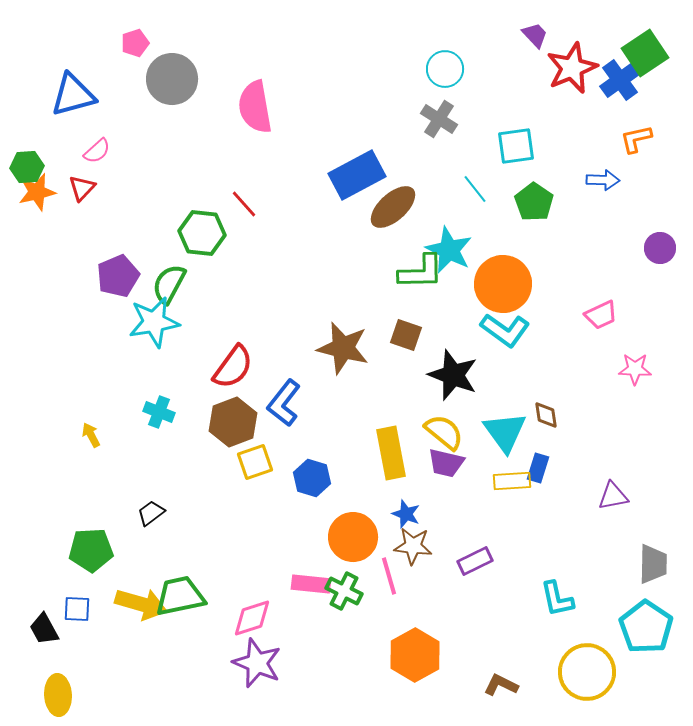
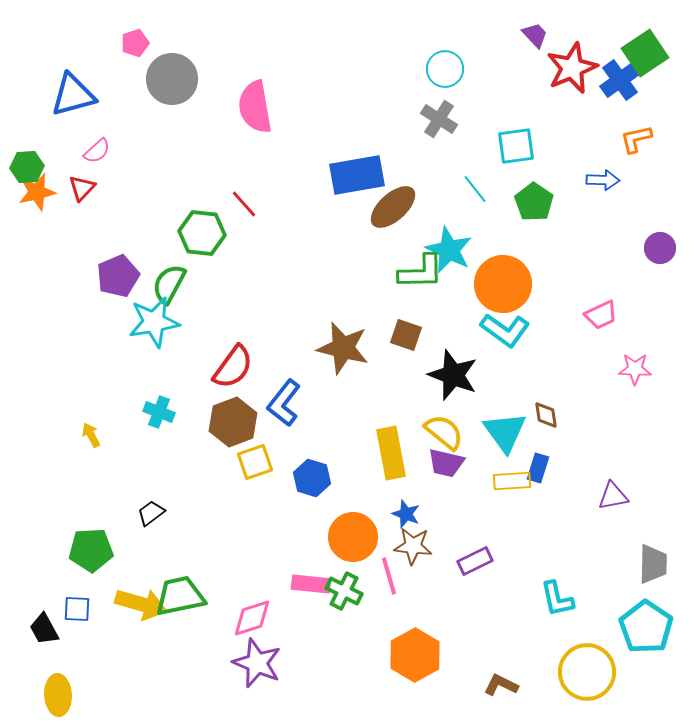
blue rectangle at (357, 175): rotated 18 degrees clockwise
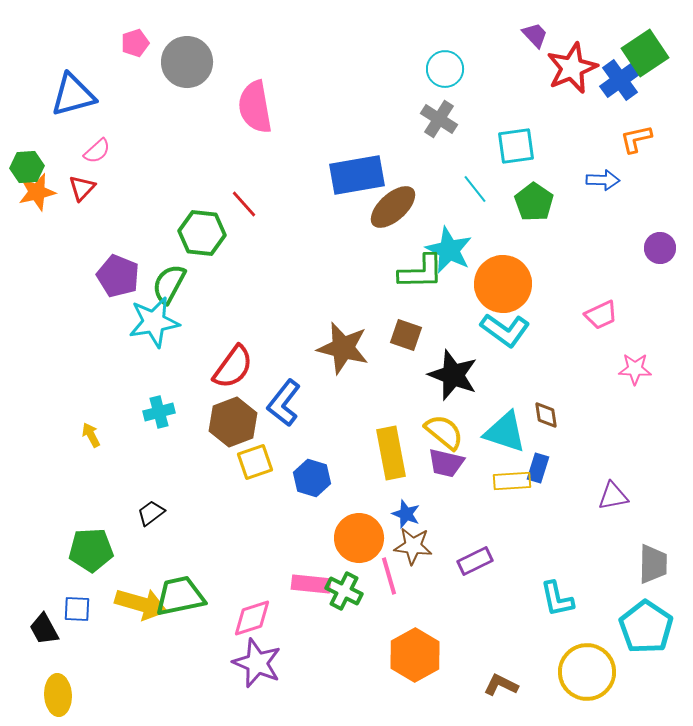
gray circle at (172, 79): moved 15 px right, 17 px up
purple pentagon at (118, 276): rotated 27 degrees counterclockwise
cyan cross at (159, 412): rotated 36 degrees counterclockwise
cyan triangle at (505, 432): rotated 36 degrees counterclockwise
orange circle at (353, 537): moved 6 px right, 1 px down
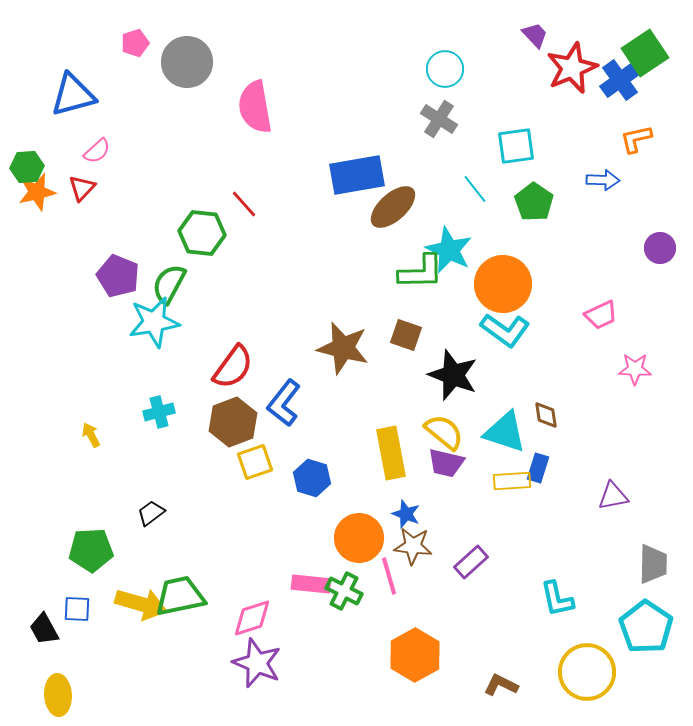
purple rectangle at (475, 561): moved 4 px left, 1 px down; rotated 16 degrees counterclockwise
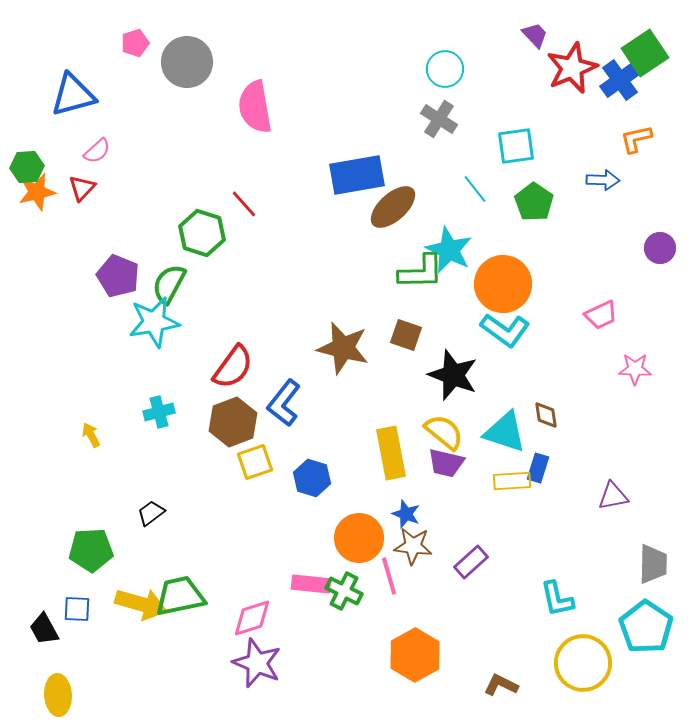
green hexagon at (202, 233): rotated 12 degrees clockwise
yellow circle at (587, 672): moved 4 px left, 9 px up
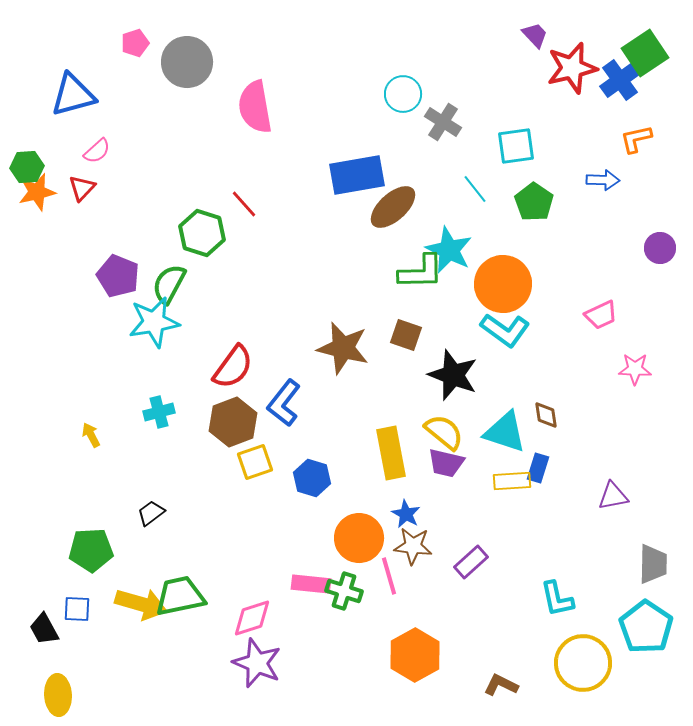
red star at (572, 68): rotated 9 degrees clockwise
cyan circle at (445, 69): moved 42 px left, 25 px down
gray cross at (439, 119): moved 4 px right, 3 px down
blue star at (406, 514): rotated 8 degrees clockwise
green cross at (344, 591): rotated 9 degrees counterclockwise
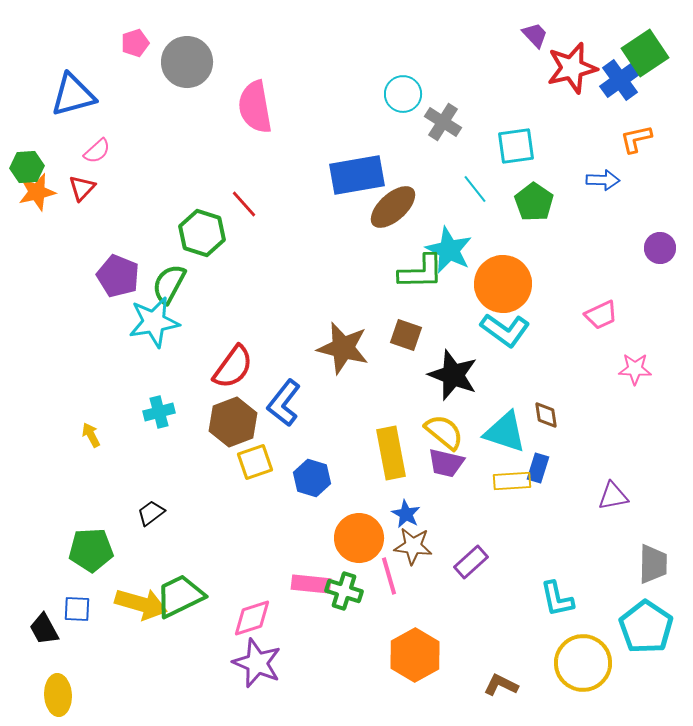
green trapezoid at (180, 596): rotated 14 degrees counterclockwise
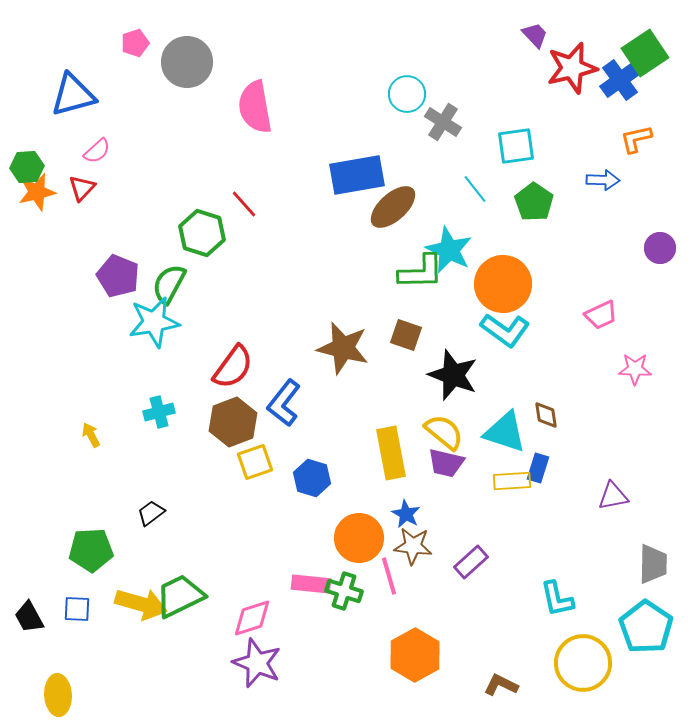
cyan circle at (403, 94): moved 4 px right
black trapezoid at (44, 629): moved 15 px left, 12 px up
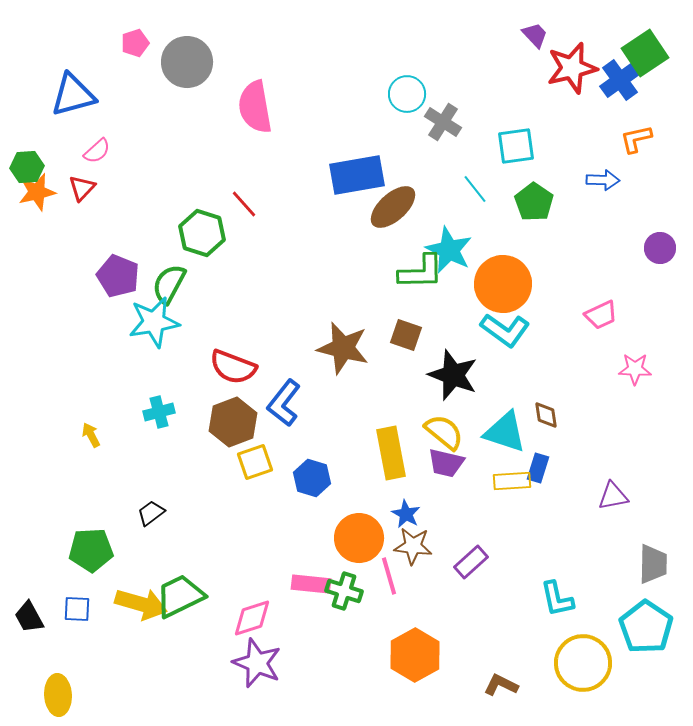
red semicircle at (233, 367): rotated 75 degrees clockwise
